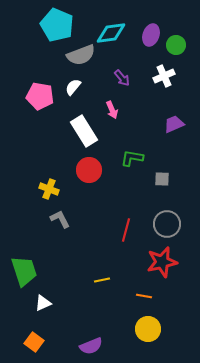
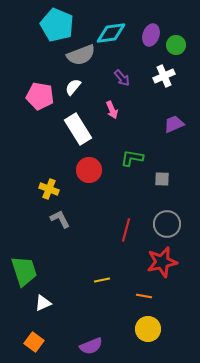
white rectangle: moved 6 px left, 2 px up
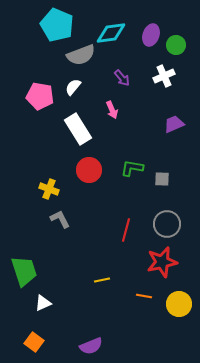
green L-shape: moved 10 px down
yellow circle: moved 31 px right, 25 px up
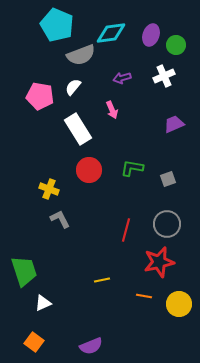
purple arrow: rotated 114 degrees clockwise
gray square: moved 6 px right; rotated 21 degrees counterclockwise
red star: moved 3 px left
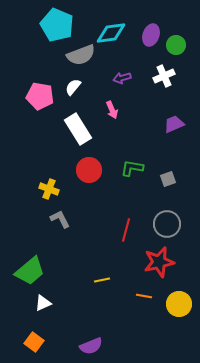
green trapezoid: moved 6 px right; rotated 68 degrees clockwise
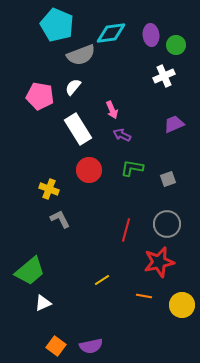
purple ellipse: rotated 25 degrees counterclockwise
purple arrow: moved 57 px down; rotated 42 degrees clockwise
yellow line: rotated 21 degrees counterclockwise
yellow circle: moved 3 px right, 1 px down
orange square: moved 22 px right, 4 px down
purple semicircle: rotated 10 degrees clockwise
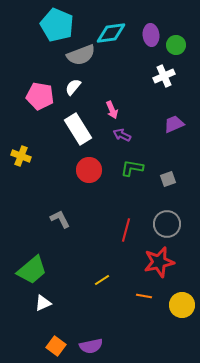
yellow cross: moved 28 px left, 33 px up
green trapezoid: moved 2 px right, 1 px up
